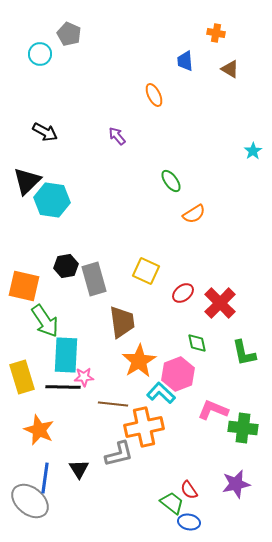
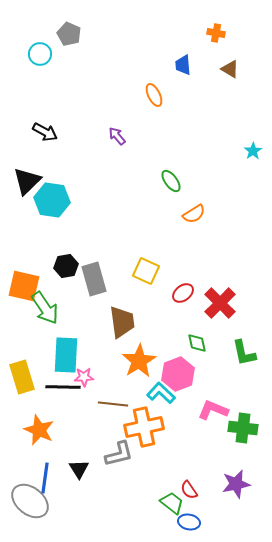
blue trapezoid at (185, 61): moved 2 px left, 4 px down
green arrow at (45, 321): moved 13 px up
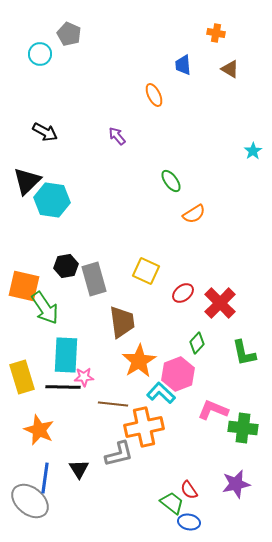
green diamond at (197, 343): rotated 55 degrees clockwise
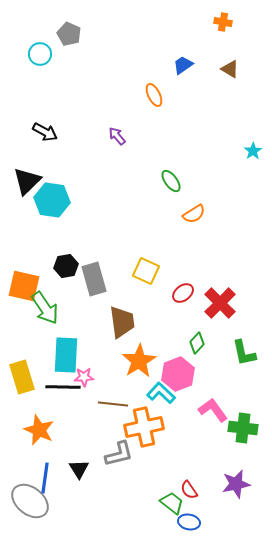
orange cross at (216, 33): moved 7 px right, 11 px up
blue trapezoid at (183, 65): rotated 60 degrees clockwise
pink L-shape at (213, 410): rotated 32 degrees clockwise
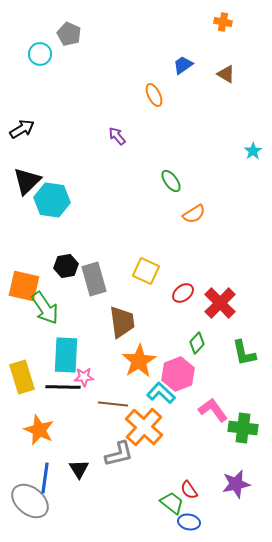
brown triangle at (230, 69): moved 4 px left, 5 px down
black arrow at (45, 132): moved 23 px left, 3 px up; rotated 60 degrees counterclockwise
orange cross at (144, 427): rotated 36 degrees counterclockwise
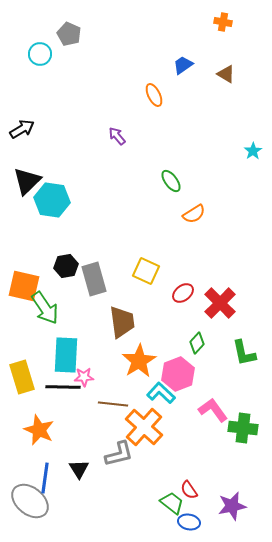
purple star at (236, 484): moved 4 px left, 22 px down
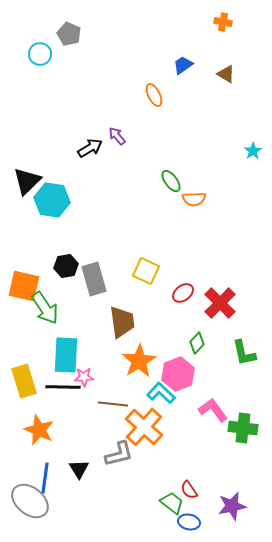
black arrow at (22, 129): moved 68 px right, 19 px down
orange semicircle at (194, 214): moved 15 px up; rotated 30 degrees clockwise
yellow rectangle at (22, 377): moved 2 px right, 4 px down
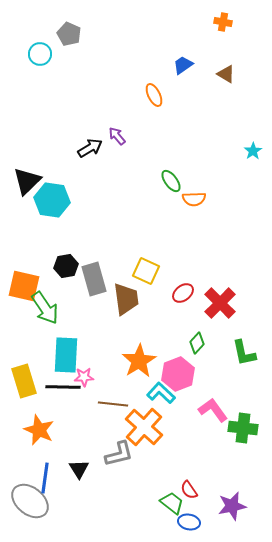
brown trapezoid at (122, 322): moved 4 px right, 23 px up
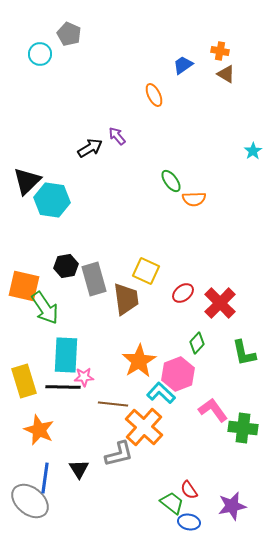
orange cross at (223, 22): moved 3 px left, 29 px down
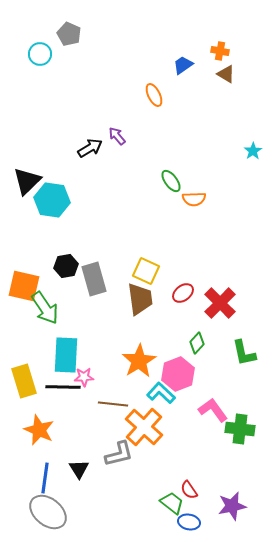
brown trapezoid at (126, 299): moved 14 px right
green cross at (243, 428): moved 3 px left, 1 px down
gray ellipse at (30, 501): moved 18 px right, 11 px down
